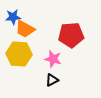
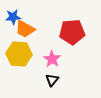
red pentagon: moved 1 px right, 3 px up
pink star: moved 1 px left; rotated 18 degrees clockwise
black triangle: rotated 24 degrees counterclockwise
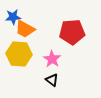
black triangle: rotated 32 degrees counterclockwise
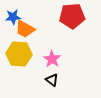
red pentagon: moved 16 px up
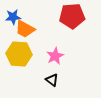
pink star: moved 3 px right, 3 px up; rotated 12 degrees clockwise
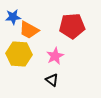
red pentagon: moved 10 px down
orange trapezoid: moved 4 px right, 1 px down
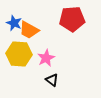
blue star: moved 1 px right, 6 px down; rotated 28 degrees clockwise
red pentagon: moved 7 px up
pink star: moved 9 px left, 2 px down
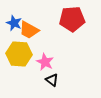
pink star: moved 1 px left, 4 px down; rotated 18 degrees counterclockwise
